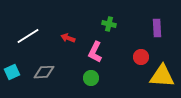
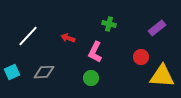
purple rectangle: rotated 54 degrees clockwise
white line: rotated 15 degrees counterclockwise
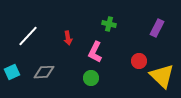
purple rectangle: rotated 24 degrees counterclockwise
red arrow: rotated 120 degrees counterclockwise
red circle: moved 2 px left, 4 px down
yellow triangle: rotated 40 degrees clockwise
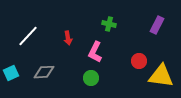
purple rectangle: moved 3 px up
cyan square: moved 1 px left, 1 px down
yellow triangle: moved 1 px left; rotated 36 degrees counterclockwise
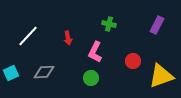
red circle: moved 6 px left
yellow triangle: rotated 28 degrees counterclockwise
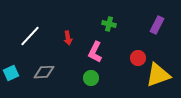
white line: moved 2 px right
red circle: moved 5 px right, 3 px up
yellow triangle: moved 3 px left, 1 px up
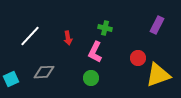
green cross: moved 4 px left, 4 px down
cyan square: moved 6 px down
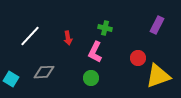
yellow triangle: moved 1 px down
cyan square: rotated 35 degrees counterclockwise
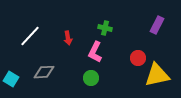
yellow triangle: moved 1 px left, 1 px up; rotated 8 degrees clockwise
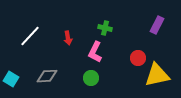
gray diamond: moved 3 px right, 4 px down
